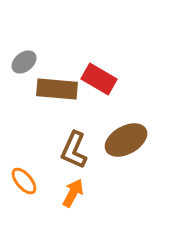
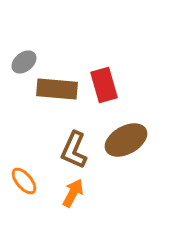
red rectangle: moved 5 px right, 6 px down; rotated 44 degrees clockwise
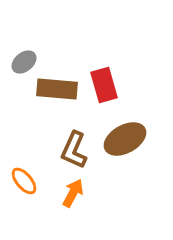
brown ellipse: moved 1 px left, 1 px up
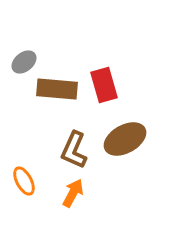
orange ellipse: rotated 12 degrees clockwise
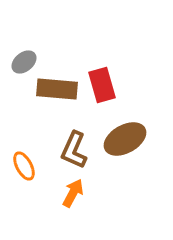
red rectangle: moved 2 px left
orange ellipse: moved 15 px up
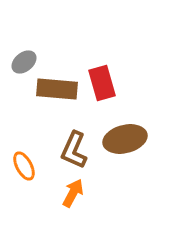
red rectangle: moved 2 px up
brown ellipse: rotated 15 degrees clockwise
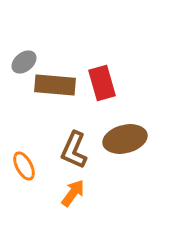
brown rectangle: moved 2 px left, 4 px up
orange arrow: rotated 8 degrees clockwise
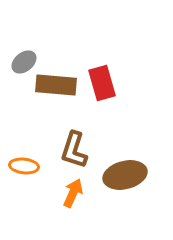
brown rectangle: moved 1 px right
brown ellipse: moved 36 px down
brown L-shape: rotated 6 degrees counterclockwise
orange ellipse: rotated 56 degrees counterclockwise
orange arrow: rotated 12 degrees counterclockwise
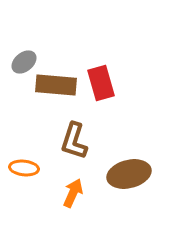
red rectangle: moved 1 px left
brown L-shape: moved 9 px up
orange ellipse: moved 2 px down
brown ellipse: moved 4 px right, 1 px up
